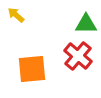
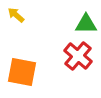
orange square: moved 10 px left, 3 px down; rotated 16 degrees clockwise
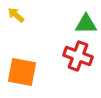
red cross: rotated 20 degrees counterclockwise
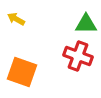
yellow arrow: moved 4 px down; rotated 12 degrees counterclockwise
orange square: rotated 8 degrees clockwise
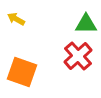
red cross: rotated 28 degrees clockwise
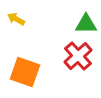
orange square: moved 3 px right
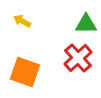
yellow arrow: moved 6 px right, 2 px down
red cross: moved 2 px down
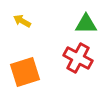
red cross: rotated 20 degrees counterclockwise
orange square: rotated 36 degrees counterclockwise
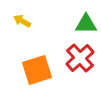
red cross: moved 2 px right; rotated 20 degrees clockwise
orange square: moved 12 px right, 2 px up
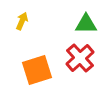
yellow arrow: rotated 84 degrees clockwise
